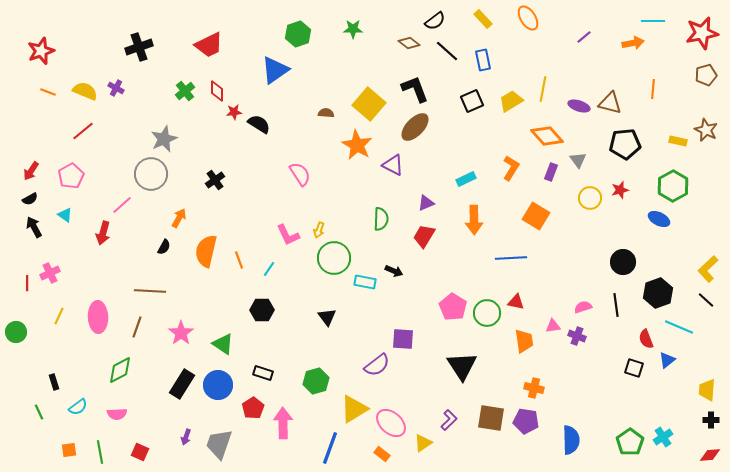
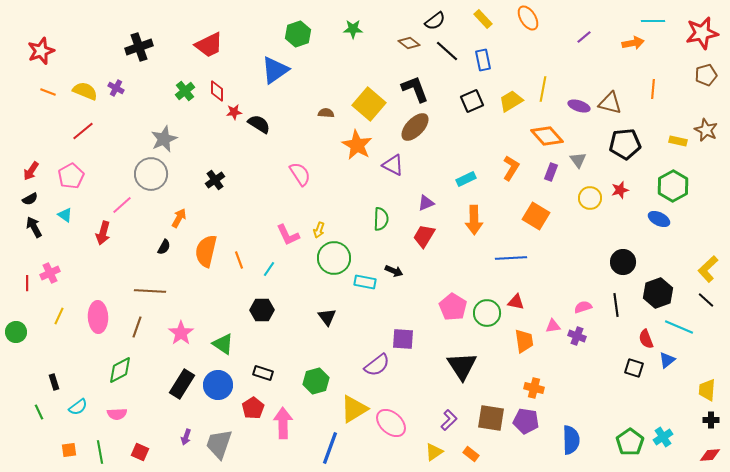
yellow triangle at (423, 443): moved 11 px right, 9 px down
orange rectangle at (382, 454): moved 89 px right
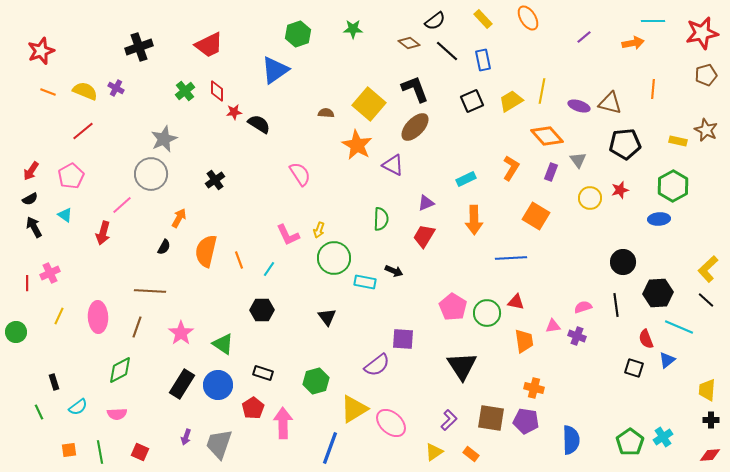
yellow line at (543, 89): moved 1 px left, 2 px down
blue ellipse at (659, 219): rotated 30 degrees counterclockwise
black hexagon at (658, 293): rotated 16 degrees clockwise
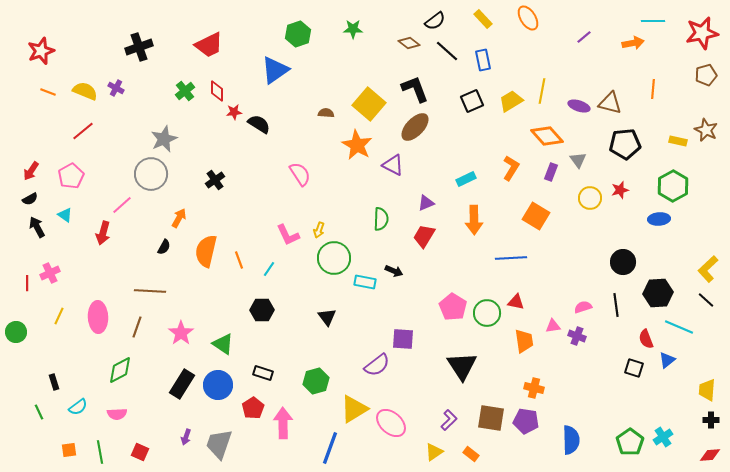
black arrow at (34, 227): moved 3 px right
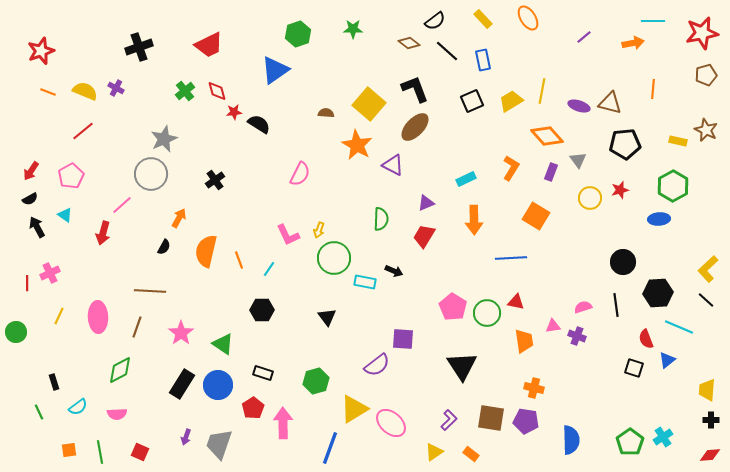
red diamond at (217, 91): rotated 15 degrees counterclockwise
pink semicircle at (300, 174): rotated 60 degrees clockwise
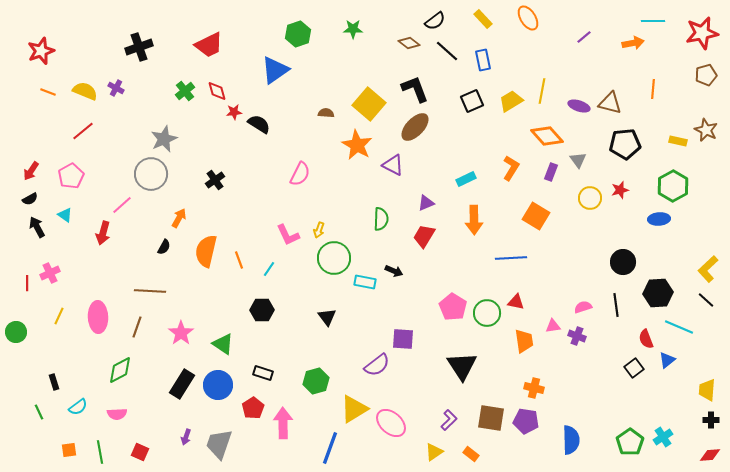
black square at (634, 368): rotated 36 degrees clockwise
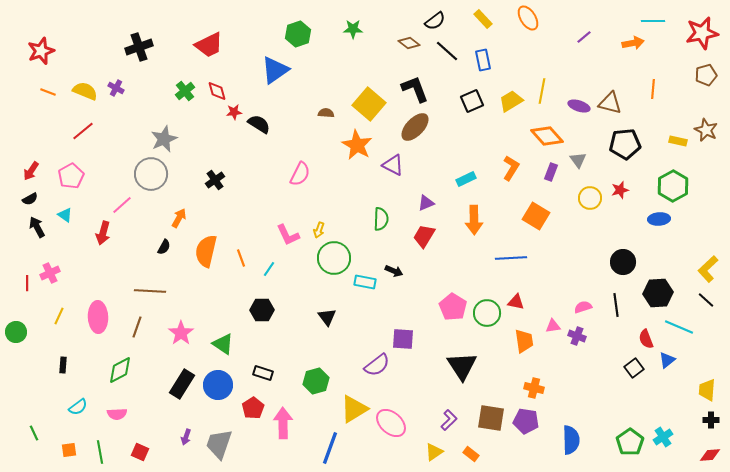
orange line at (239, 260): moved 2 px right, 2 px up
black rectangle at (54, 382): moved 9 px right, 17 px up; rotated 21 degrees clockwise
green line at (39, 412): moved 5 px left, 21 px down
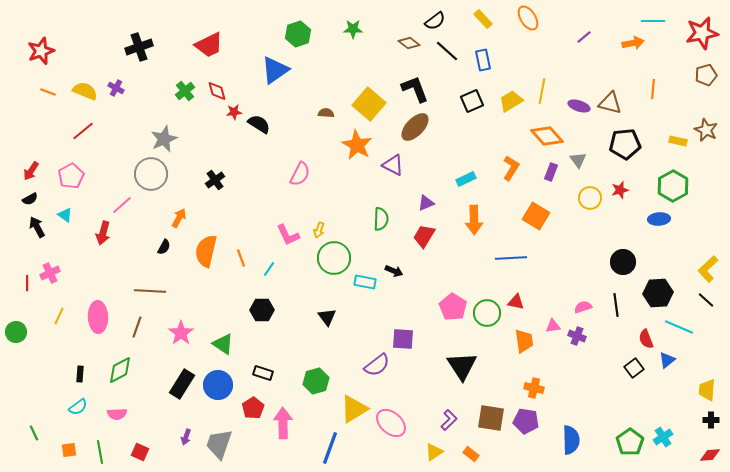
black rectangle at (63, 365): moved 17 px right, 9 px down
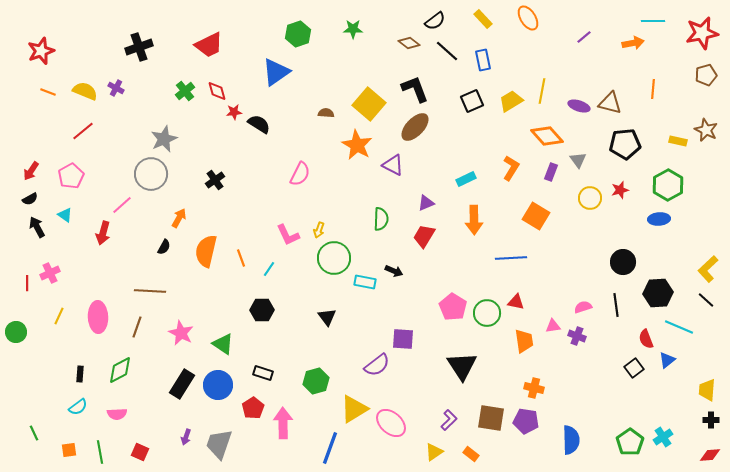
blue triangle at (275, 70): moved 1 px right, 2 px down
green hexagon at (673, 186): moved 5 px left, 1 px up
pink star at (181, 333): rotated 10 degrees counterclockwise
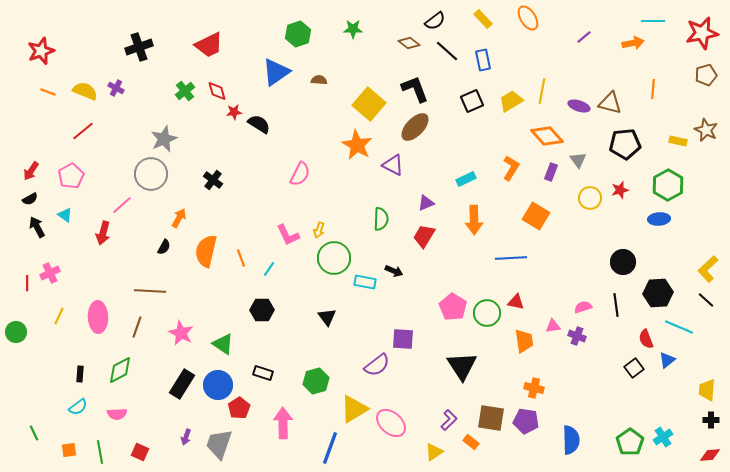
brown semicircle at (326, 113): moved 7 px left, 33 px up
black cross at (215, 180): moved 2 px left; rotated 18 degrees counterclockwise
red pentagon at (253, 408): moved 14 px left
orange rectangle at (471, 454): moved 12 px up
